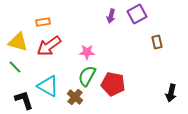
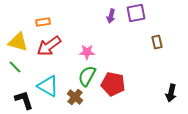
purple square: moved 1 px left, 1 px up; rotated 18 degrees clockwise
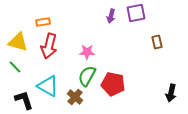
red arrow: rotated 40 degrees counterclockwise
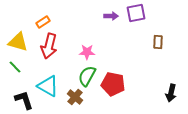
purple arrow: rotated 104 degrees counterclockwise
orange rectangle: rotated 24 degrees counterclockwise
brown rectangle: moved 1 px right; rotated 16 degrees clockwise
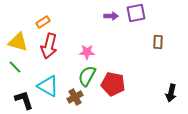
brown cross: rotated 21 degrees clockwise
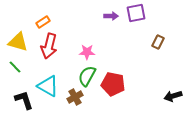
brown rectangle: rotated 24 degrees clockwise
black arrow: moved 2 px right, 3 px down; rotated 60 degrees clockwise
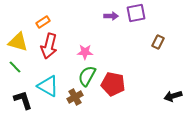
pink star: moved 2 px left
black L-shape: moved 1 px left
